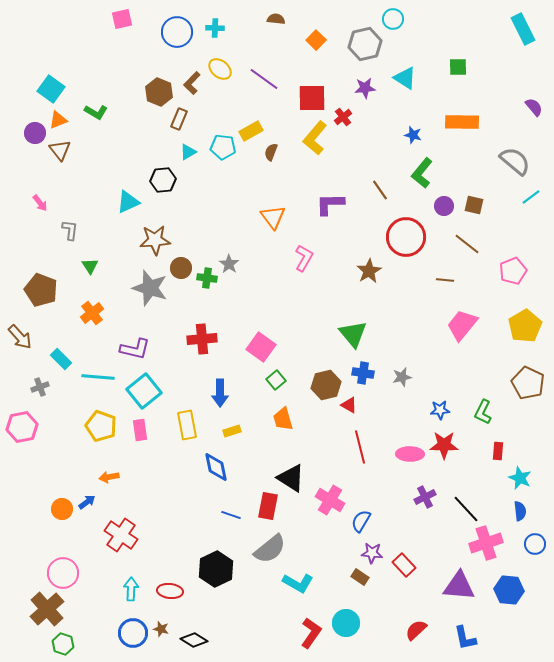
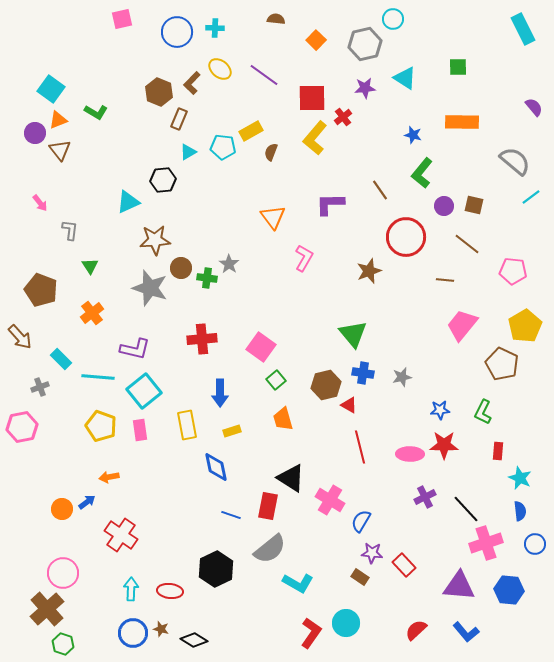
purple line at (264, 79): moved 4 px up
brown star at (369, 271): rotated 10 degrees clockwise
pink pentagon at (513, 271): rotated 28 degrees clockwise
brown pentagon at (528, 383): moved 26 px left, 19 px up
blue L-shape at (465, 638): moved 1 px right, 6 px up; rotated 28 degrees counterclockwise
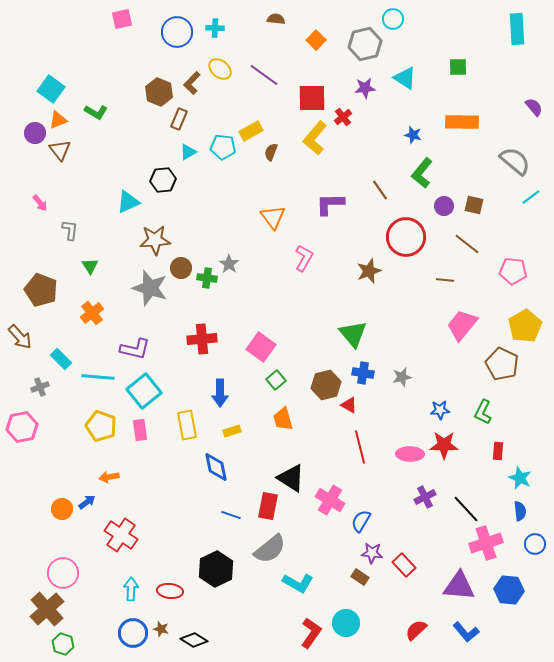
cyan rectangle at (523, 29): moved 6 px left; rotated 24 degrees clockwise
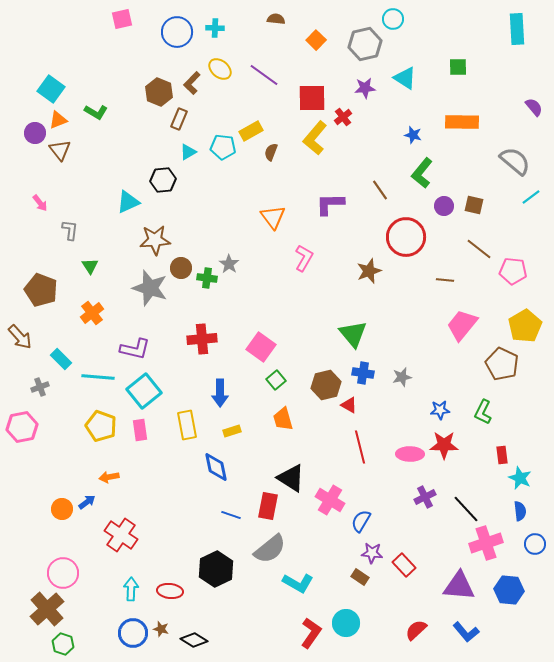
brown line at (467, 244): moved 12 px right, 5 px down
red rectangle at (498, 451): moved 4 px right, 4 px down; rotated 12 degrees counterclockwise
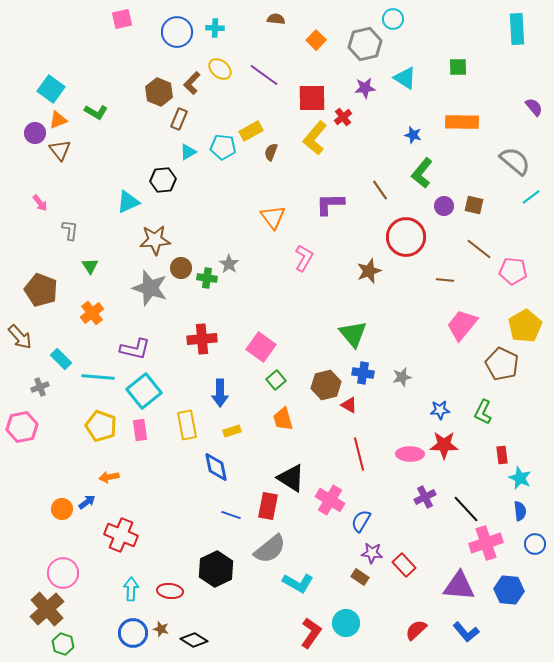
red line at (360, 447): moved 1 px left, 7 px down
red cross at (121, 535): rotated 12 degrees counterclockwise
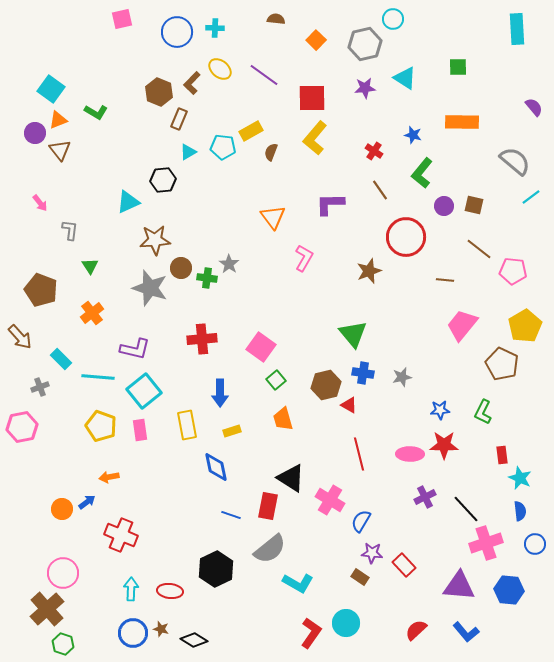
red cross at (343, 117): moved 31 px right, 34 px down; rotated 18 degrees counterclockwise
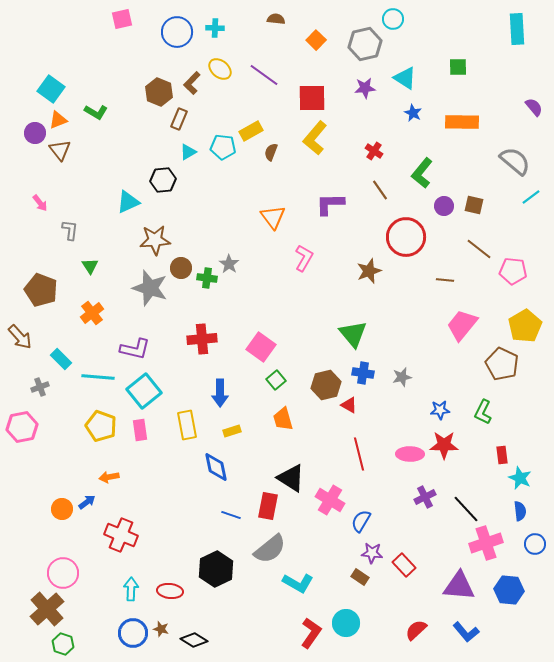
blue star at (413, 135): moved 22 px up; rotated 12 degrees clockwise
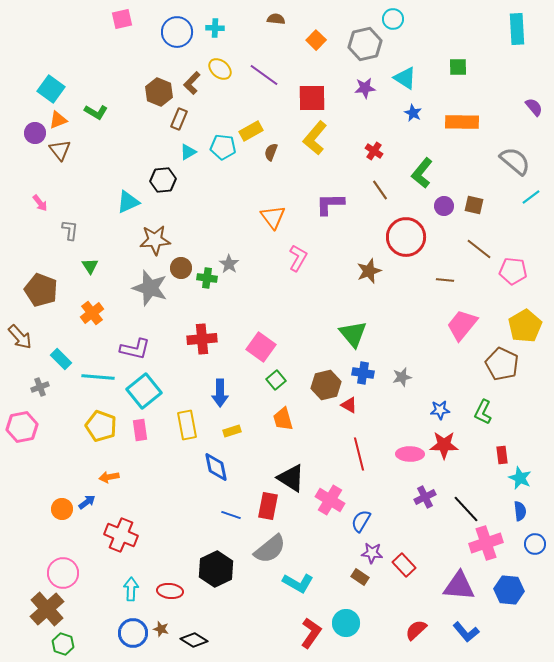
pink L-shape at (304, 258): moved 6 px left
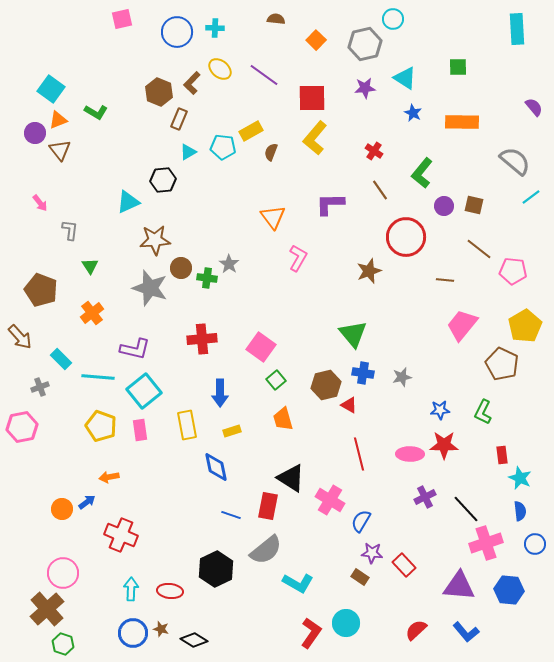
gray semicircle at (270, 549): moved 4 px left, 1 px down
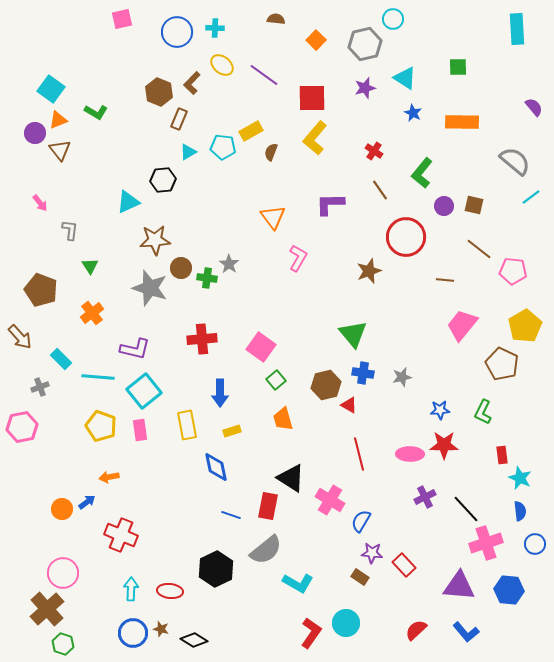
yellow ellipse at (220, 69): moved 2 px right, 4 px up
purple star at (365, 88): rotated 10 degrees counterclockwise
